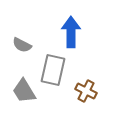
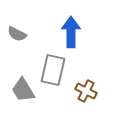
gray semicircle: moved 5 px left, 11 px up
gray trapezoid: moved 1 px left, 1 px up
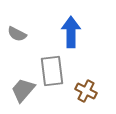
gray rectangle: moved 1 px left, 1 px down; rotated 20 degrees counterclockwise
gray trapezoid: rotated 72 degrees clockwise
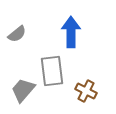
gray semicircle: rotated 66 degrees counterclockwise
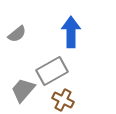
gray rectangle: rotated 68 degrees clockwise
brown cross: moved 23 px left, 9 px down
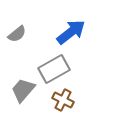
blue arrow: rotated 52 degrees clockwise
gray rectangle: moved 2 px right, 2 px up
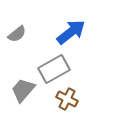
brown cross: moved 4 px right, 1 px up
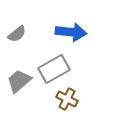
blue arrow: rotated 44 degrees clockwise
gray trapezoid: moved 4 px left, 9 px up; rotated 8 degrees clockwise
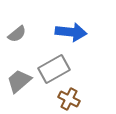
brown cross: moved 2 px right
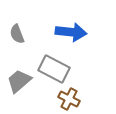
gray semicircle: rotated 108 degrees clockwise
gray rectangle: rotated 56 degrees clockwise
